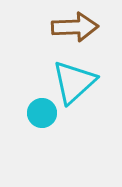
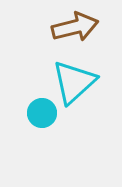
brown arrow: rotated 12 degrees counterclockwise
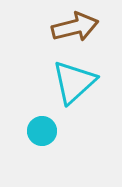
cyan circle: moved 18 px down
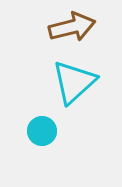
brown arrow: moved 3 px left
